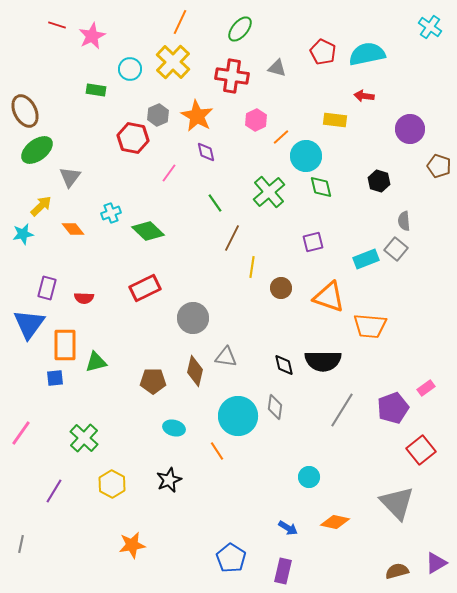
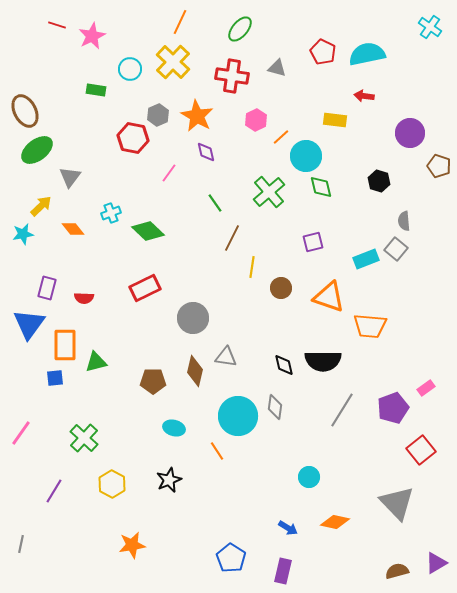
purple circle at (410, 129): moved 4 px down
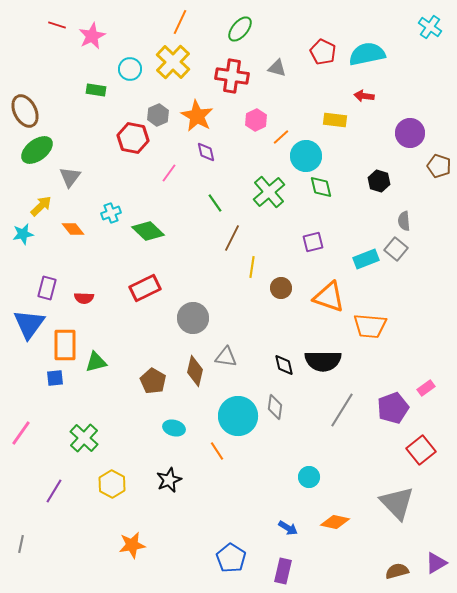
brown pentagon at (153, 381): rotated 30 degrees clockwise
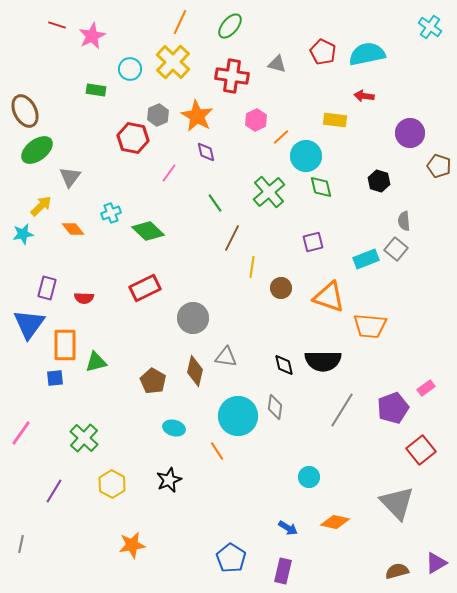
green ellipse at (240, 29): moved 10 px left, 3 px up
gray triangle at (277, 68): moved 4 px up
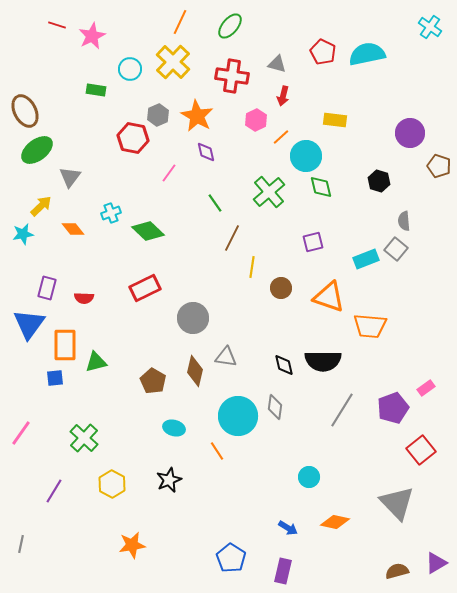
red arrow at (364, 96): moved 81 px left; rotated 84 degrees counterclockwise
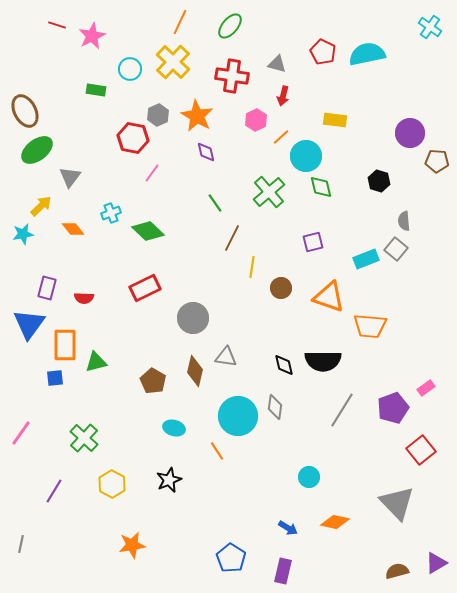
brown pentagon at (439, 166): moved 2 px left, 5 px up; rotated 15 degrees counterclockwise
pink line at (169, 173): moved 17 px left
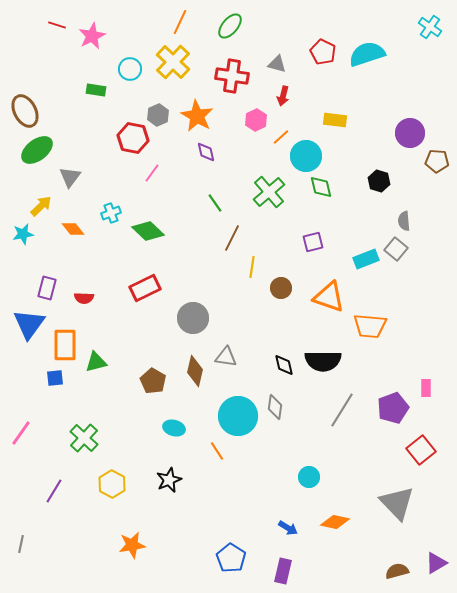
cyan semicircle at (367, 54): rotated 6 degrees counterclockwise
pink rectangle at (426, 388): rotated 54 degrees counterclockwise
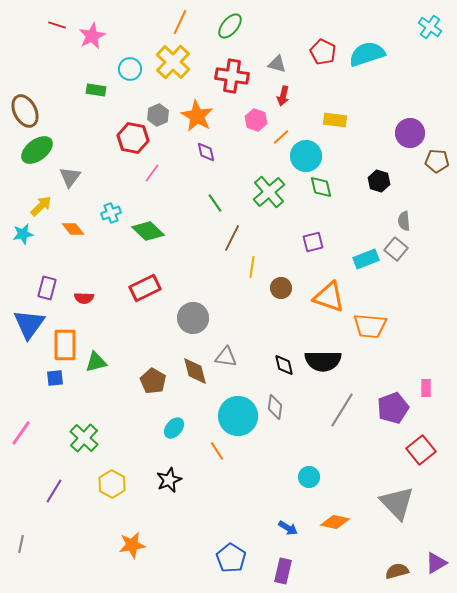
pink hexagon at (256, 120): rotated 15 degrees counterclockwise
brown diamond at (195, 371): rotated 28 degrees counterclockwise
cyan ellipse at (174, 428): rotated 65 degrees counterclockwise
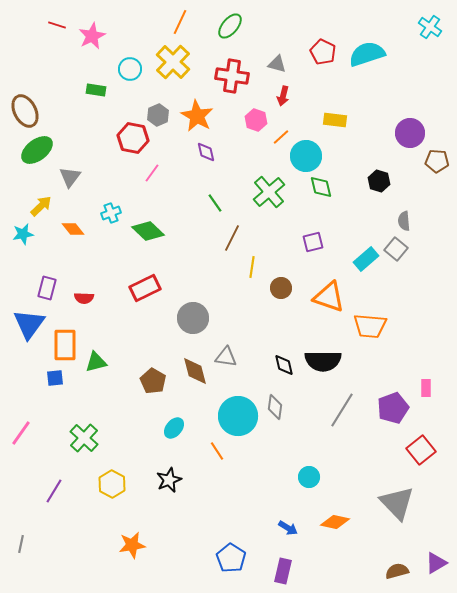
cyan rectangle at (366, 259): rotated 20 degrees counterclockwise
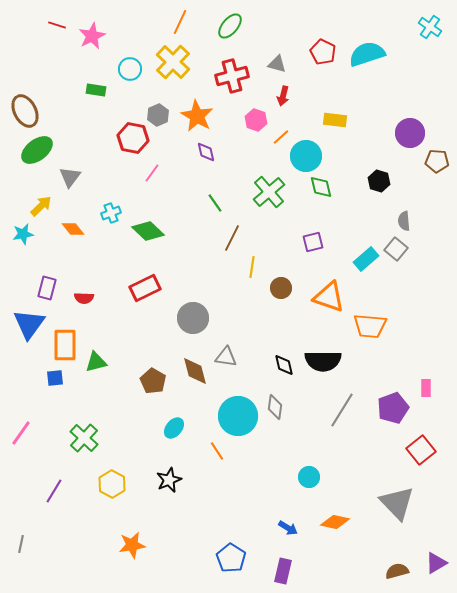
red cross at (232, 76): rotated 24 degrees counterclockwise
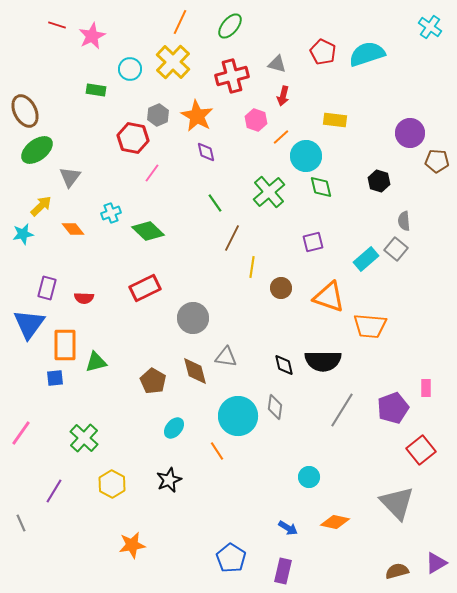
gray line at (21, 544): moved 21 px up; rotated 36 degrees counterclockwise
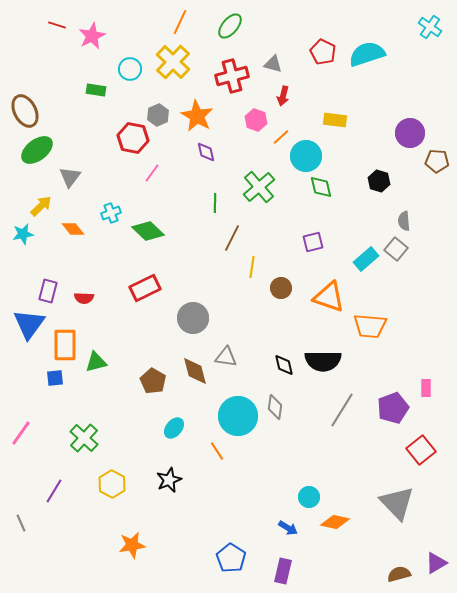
gray triangle at (277, 64): moved 4 px left
green cross at (269, 192): moved 10 px left, 5 px up
green line at (215, 203): rotated 36 degrees clockwise
purple rectangle at (47, 288): moved 1 px right, 3 px down
cyan circle at (309, 477): moved 20 px down
brown semicircle at (397, 571): moved 2 px right, 3 px down
